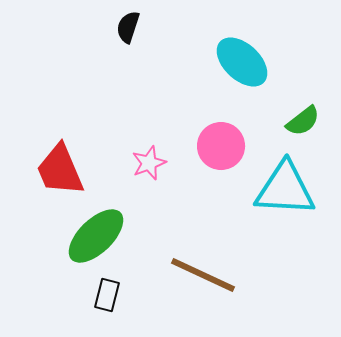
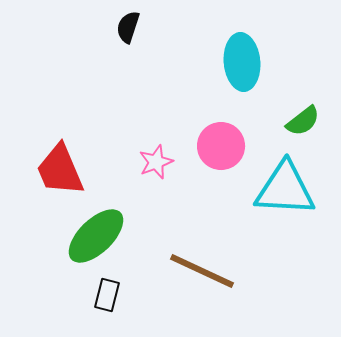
cyan ellipse: rotated 42 degrees clockwise
pink star: moved 7 px right, 1 px up
brown line: moved 1 px left, 4 px up
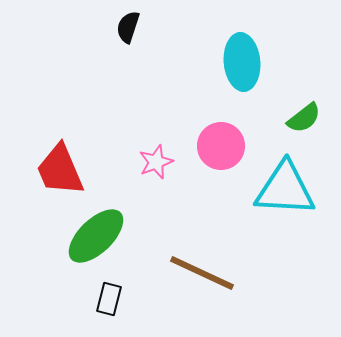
green semicircle: moved 1 px right, 3 px up
brown line: moved 2 px down
black rectangle: moved 2 px right, 4 px down
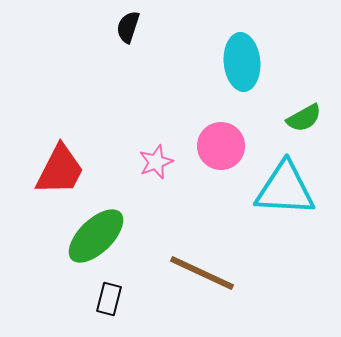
green semicircle: rotated 9 degrees clockwise
red trapezoid: rotated 130 degrees counterclockwise
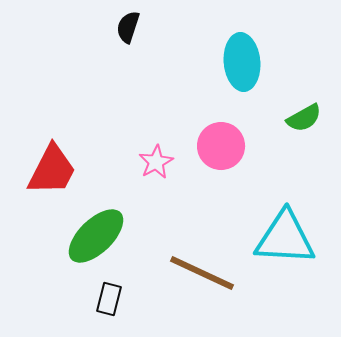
pink star: rotated 8 degrees counterclockwise
red trapezoid: moved 8 px left
cyan triangle: moved 49 px down
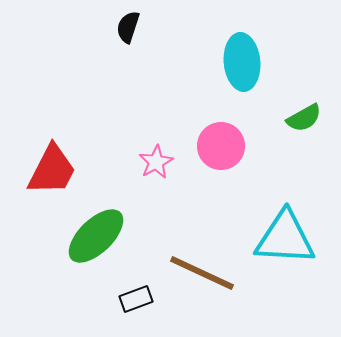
black rectangle: moved 27 px right; rotated 56 degrees clockwise
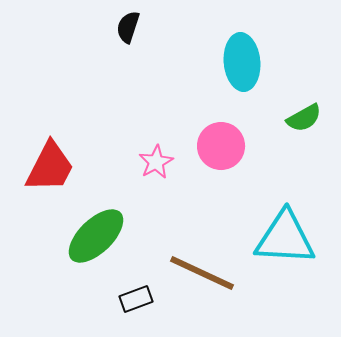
red trapezoid: moved 2 px left, 3 px up
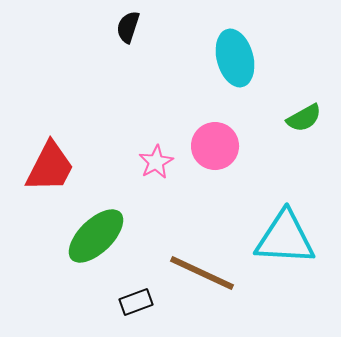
cyan ellipse: moved 7 px left, 4 px up; rotated 10 degrees counterclockwise
pink circle: moved 6 px left
black rectangle: moved 3 px down
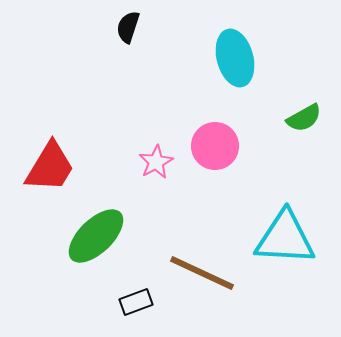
red trapezoid: rotated 4 degrees clockwise
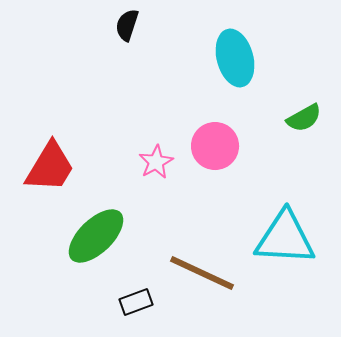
black semicircle: moved 1 px left, 2 px up
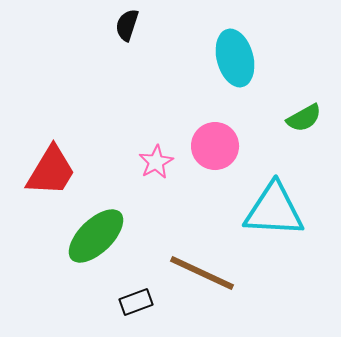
red trapezoid: moved 1 px right, 4 px down
cyan triangle: moved 11 px left, 28 px up
